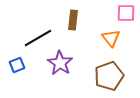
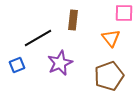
pink square: moved 2 px left
purple star: rotated 15 degrees clockwise
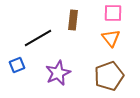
pink square: moved 11 px left
purple star: moved 2 px left, 10 px down
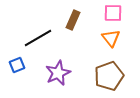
brown rectangle: rotated 18 degrees clockwise
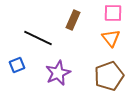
black line: rotated 56 degrees clockwise
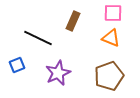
brown rectangle: moved 1 px down
orange triangle: rotated 30 degrees counterclockwise
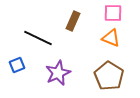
brown pentagon: rotated 20 degrees counterclockwise
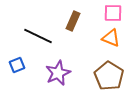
black line: moved 2 px up
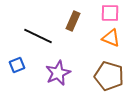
pink square: moved 3 px left
brown pentagon: rotated 16 degrees counterclockwise
